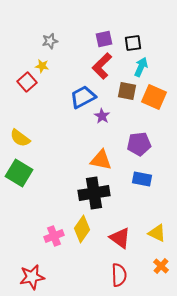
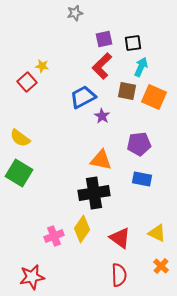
gray star: moved 25 px right, 28 px up
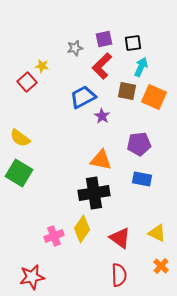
gray star: moved 35 px down
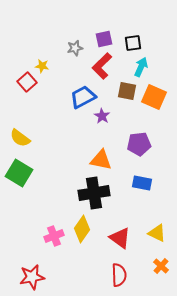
blue rectangle: moved 4 px down
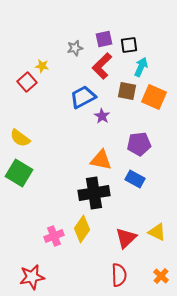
black square: moved 4 px left, 2 px down
blue rectangle: moved 7 px left, 4 px up; rotated 18 degrees clockwise
yellow triangle: moved 1 px up
red triangle: moved 6 px right; rotated 40 degrees clockwise
orange cross: moved 10 px down
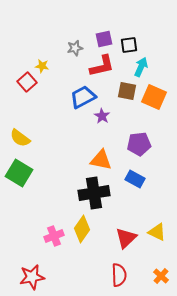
red L-shape: rotated 148 degrees counterclockwise
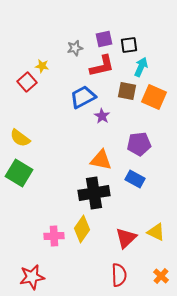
yellow triangle: moved 1 px left
pink cross: rotated 18 degrees clockwise
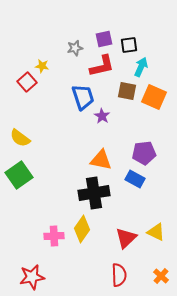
blue trapezoid: rotated 100 degrees clockwise
purple pentagon: moved 5 px right, 9 px down
green square: moved 2 px down; rotated 24 degrees clockwise
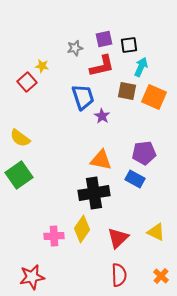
red triangle: moved 8 px left
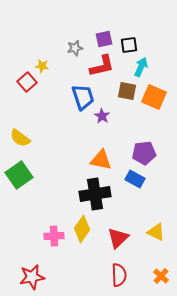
black cross: moved 1 px right, 1 px down
